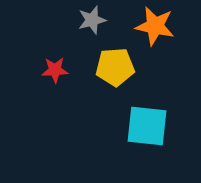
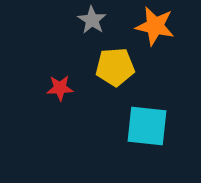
gray star: rotated 24 degrees counterclockwise
red star: moved 5 px right, 18 px down
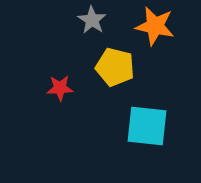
yellow pentagon: rotated 18 degrees clockwise
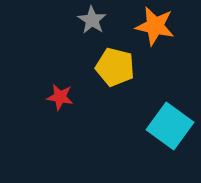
red star: moved 9 px down; rotated 12 degrees clockwise
cyan square: moved 23 px right; rotated 30 degrees clockwise
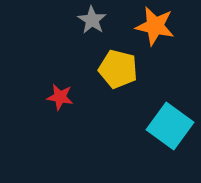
yellow pentagon: moved 3 px right, 2 px down
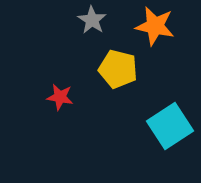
cyan square: rotated 21 degrees clockwise
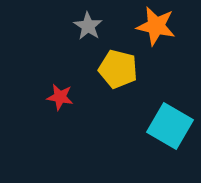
gray star: moved 4 px left, 6 px down
orange star: moved 1 px right
cyan square: rotated 27 degrees counterclockwise
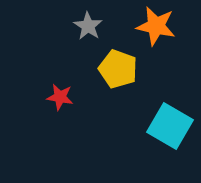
yellow pentagon: rotated 6 degrees clockwise
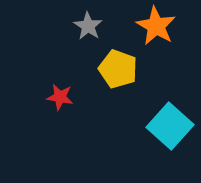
orange star: rotated 18 degrees clockwise
cyan square: rotated 12 degrees clockwise
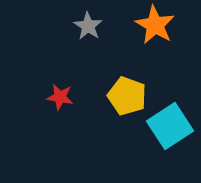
orange star: moved 1 px left, 1 px up
yellow pentagon: moved 9 px right, 27 px down
cyan square: rotated 15 degrees clockwise
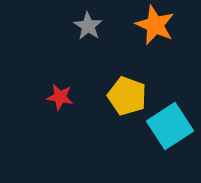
orange star: rotated 6 degrees counterclockwise
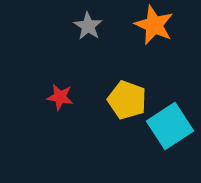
orange star: moved 1 px left
yellow pentagon: moved 4 px down
